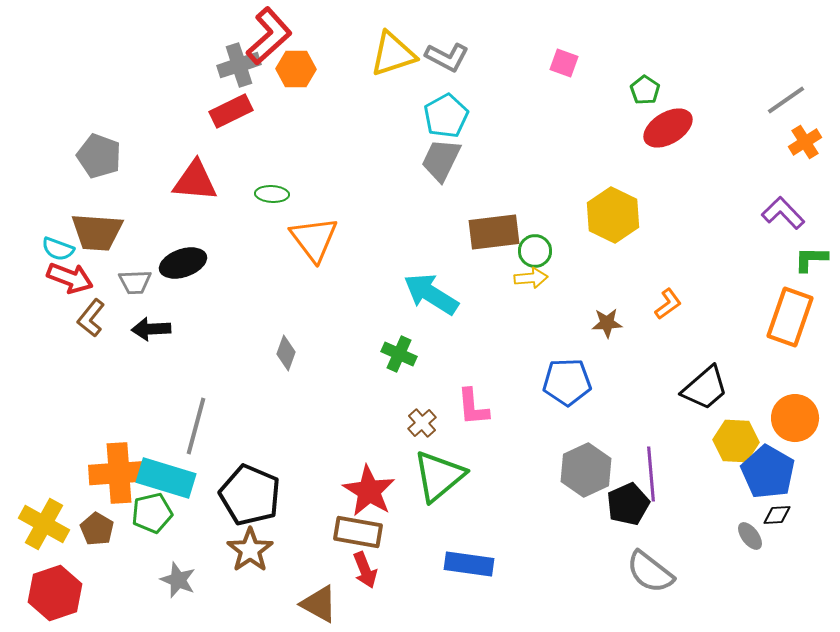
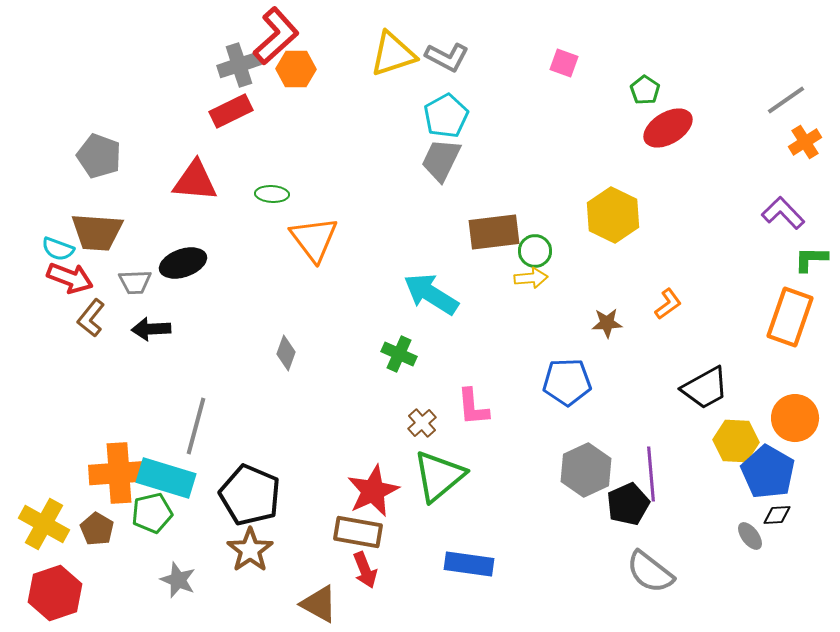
red L-shape at (269, 36): moved 7 px right
black trapezoid at (705, 388): rotated 12 degrees clockwise
red star at (369, 491): moved 4 px right; rotated 16 degrees clockwise
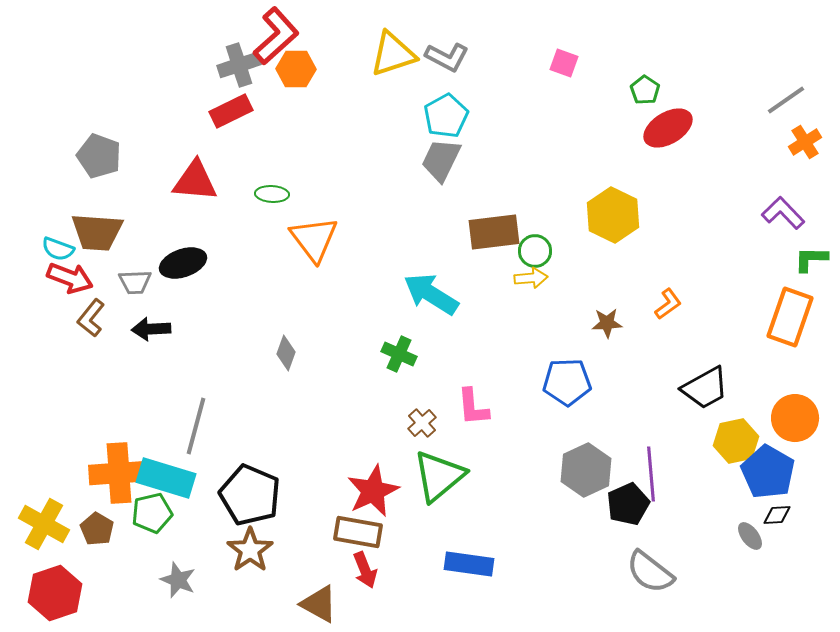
yellow hexagon at (736, 441): rotated 15 degrees counterclockwise
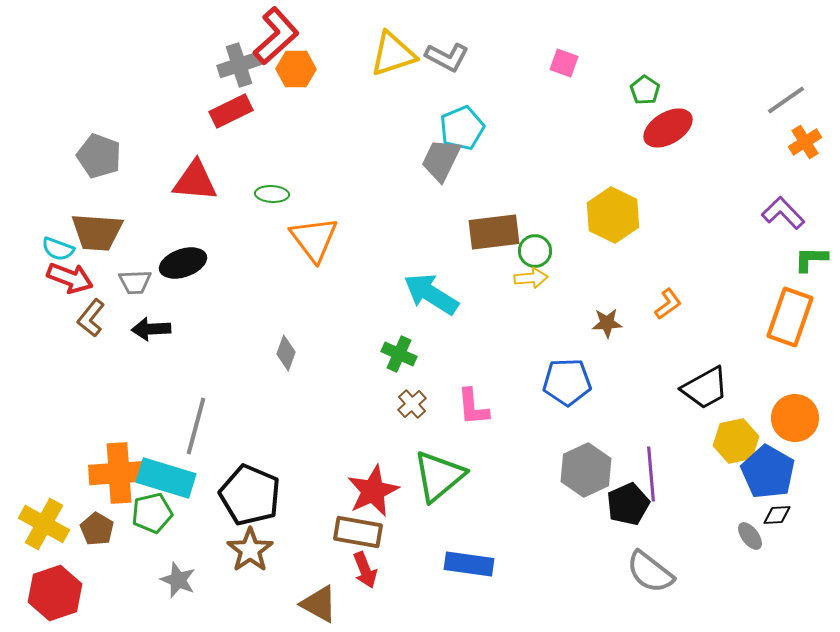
cyan pentagon at (446, 116): moved 16 px right, 12 px down; rotated 6 degrees clockwise
brown cross at (422, 423): moved 10 px left, 19 px up
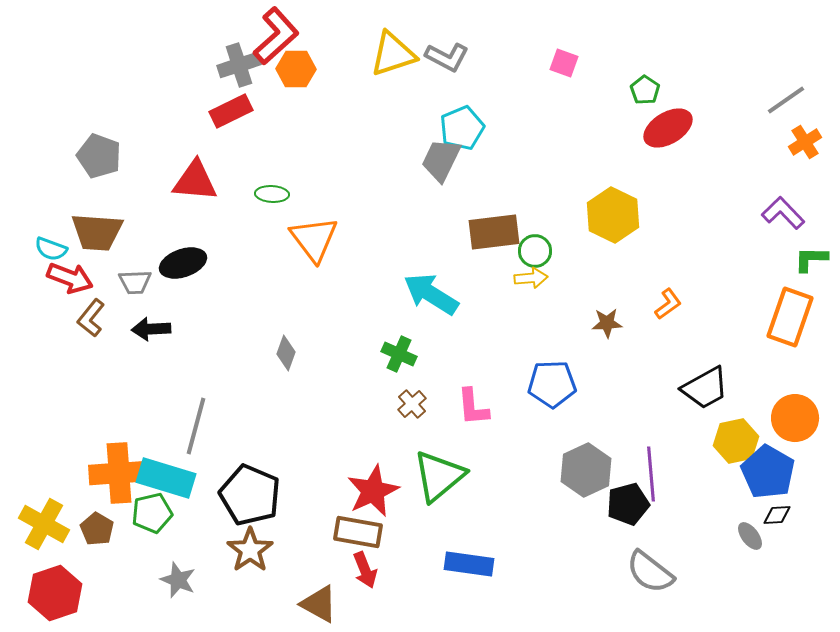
cyan semicircle at (58, 249): moved 7 px left
blue pentagon at (567, 382): moved 15 px left, 2 px down
black pentagon at (628, 504): rotated 9 degrees clockwise
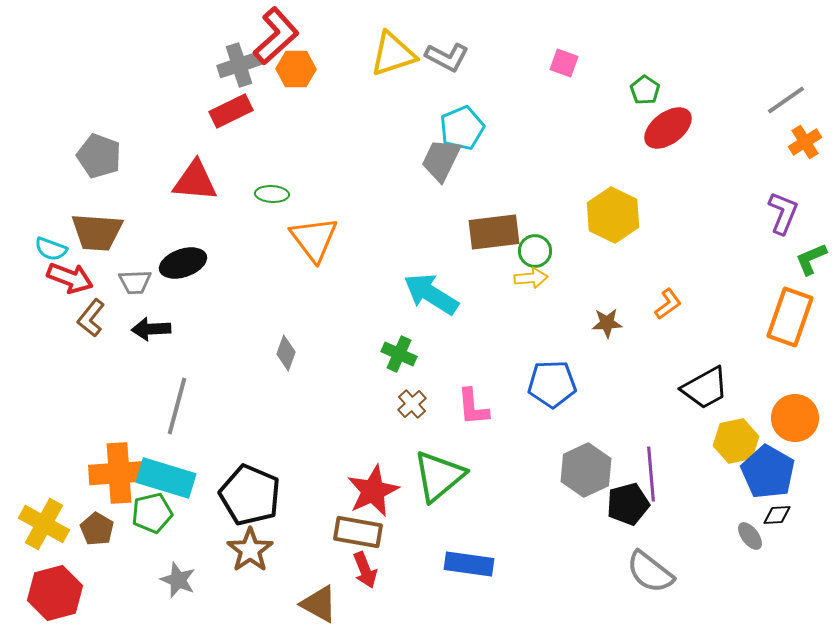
red ellipse at (668, 128): rotated 6 degrees counterclockwise
purple L-shape at (783, 213): rotated 66 degrees clockwise
green L-shape at (811, 259): rotated 24 degrees counterclockwise
gray line at (196, 426): moved 19 px left, 20 px up
red hexagon at (55, 593): rotated 4 degrees clockwise
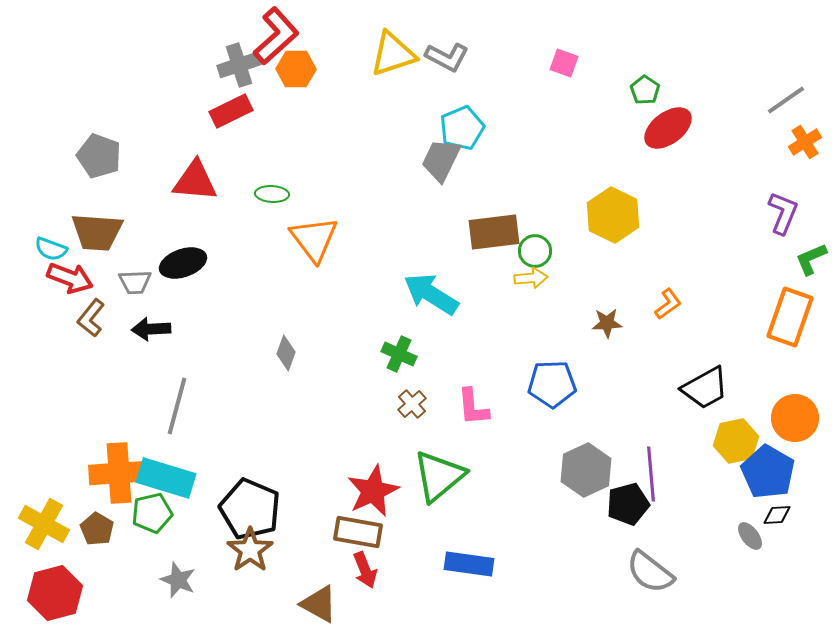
black pentagon at (250, 495): moved 14 px down
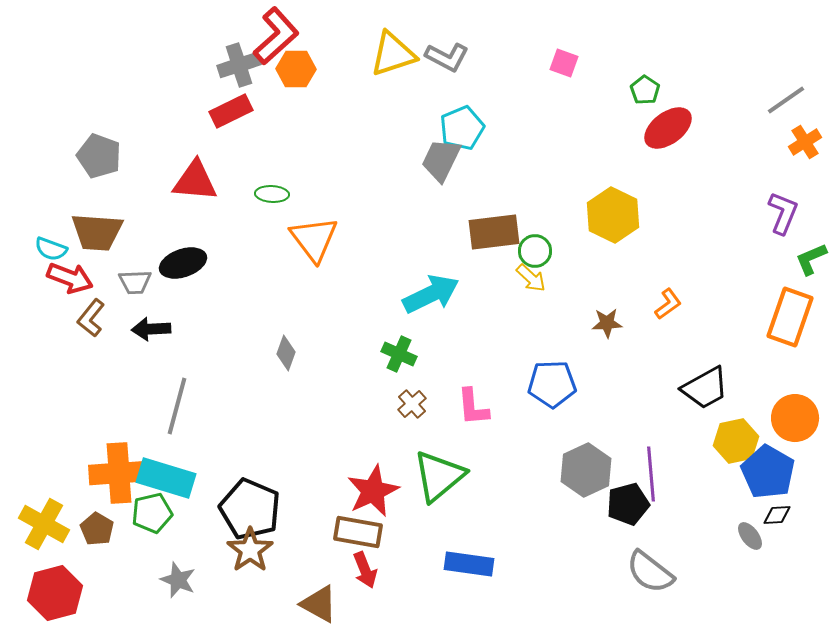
yellow arrow at (531, 278): rotated 48 degrees clockwise
cyan arrow at (431, 294): rotated 122 degrees clockwise
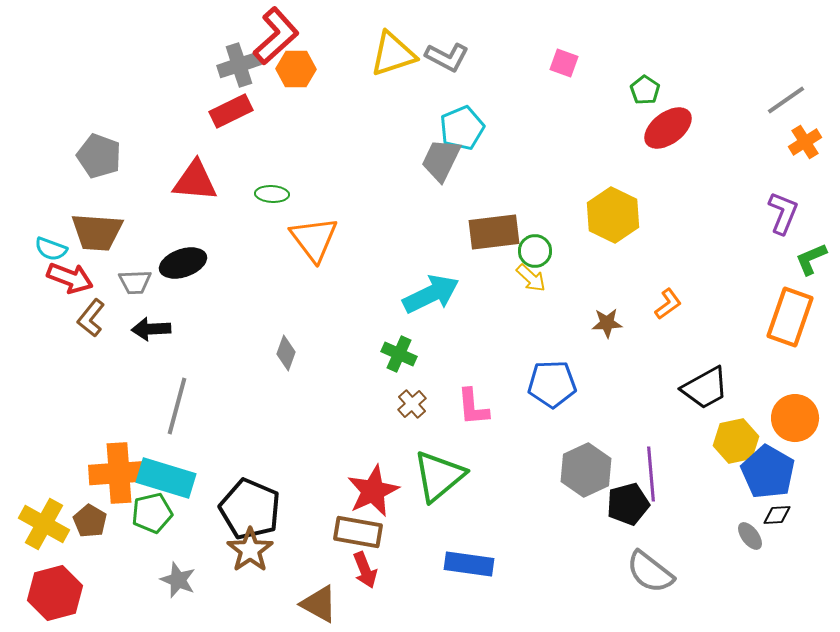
brown pentagon at (97, 529): moved 7 px left, 8 px up
